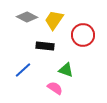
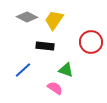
red circle: moved 8 px right, 7 px down
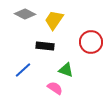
gray diamond: moved 2 px left, 3 px up
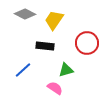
red circle: moved 4 px left, 1 px down
green triangle: rotated 35 degrees counterclockwise
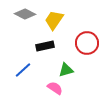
black rectangle: rotated 18 degrees counterclockwise
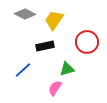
red circle: moved 1 px up
green triangle: moved 1 px right, 1 px up
pink semicircle: rotated 91 degrees counterclockwise
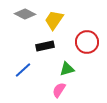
pink semicircle: moved 4 px right, 2 px down
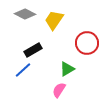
red circle: moved 1 px down
black rectangle: moved 12 px left, 4 px down; rotated 18 degrees counterclockwise
green triangle: rotated 14 degrees counterclockwise
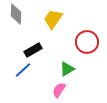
gray diamond: moved 9 px left; rotated 65 degrees clockwise
yellow trapezoid: moved 1 px left, 1 px up
red circle: moved 1 px up
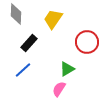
black rectangle: moved 4 px left, 7 px up; rotated 18 degrees counterclockwise
pink semicircle: moved 1 px up
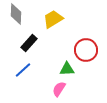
yellow trapezoid: rotated 25 degrees clockwise
red circle: moved 1 px left, 8 px down
green triangle: rotated 28 degrees clockwise
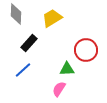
yellow trapezoid: moved 1 px left, 1 px up
